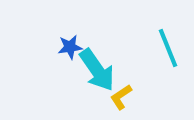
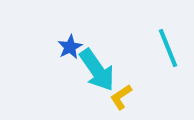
blue star: rotated 20 degrees counterclockwise
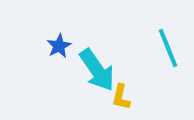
blue star: moved 11 px left, 1 px up
yellow L-shape: rotated 44 degrees counterclockwise
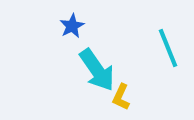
blue star: moved 13 px right, 20 px up
yellow L-shape: rotated 12 degrees clockwise
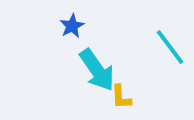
cyan line: moved 2 px right, 1 px up; rotated 15 degrees counterclockwise
yellow L-shape: rotated 28 degrees counterclockwise
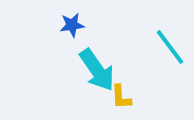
blue star: moved 1 px up; rotated 20 degrees clockwise
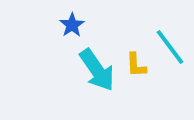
blue star: rotated 25 degrees counterclockwise
yellow L-shape: moved 15 px right, 32 px up
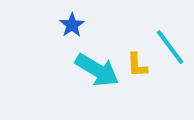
yellow L-shape: moved 1 px right
cyan arrow: rotated 24 degrees counterclockwise
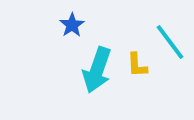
cyan line: moved 5 px up
cyan arrow: rotated 78 degrees clockwise
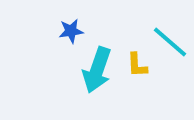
blue star: moved 1 px left, 6 px down; rotated 25 degrees clockwise
cyan line: rotated 12 degrees counterclockwise
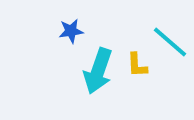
cyan arrow: moved 1 px right, 1 px down
